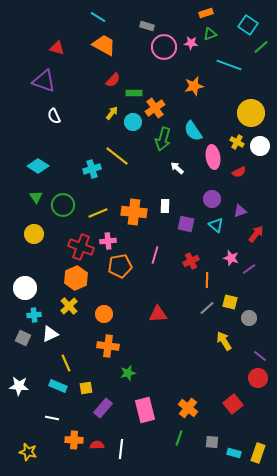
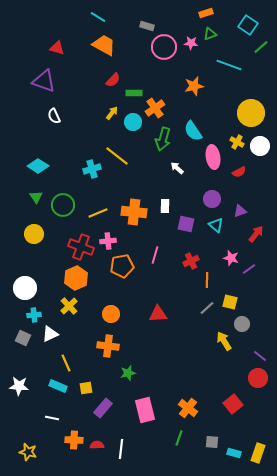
orange pentagon at (120, 266): moved 2 px right
orange circle at (104, 314): moved 7 px right
gray circle at (249, 318): moved 7 px left, 6 px down
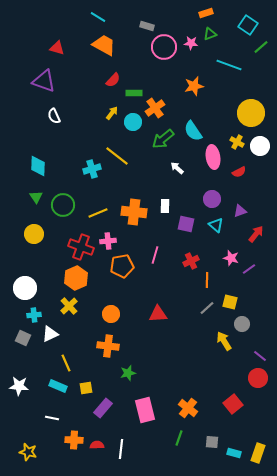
green arrow at (163, 139): rotated 35 degrees clockwise
cyan diamond at (38, 166): rotated 60 degrees clockwise
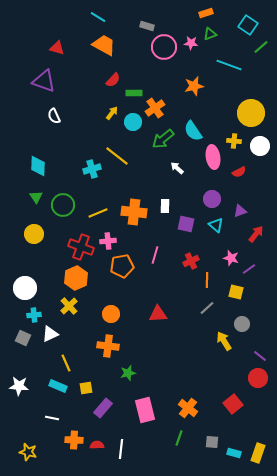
yellow cross at (237, 142): moved 3 px left, 1 px up; rotated 24 degrees counterclockwise
yellow square at (230, 302): moved 6 px right, 10 px up
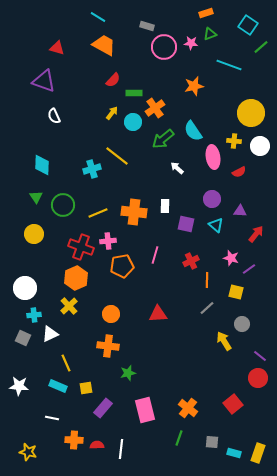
cyan diamond at (38, 166): moved 4 px right, 1 px up
purple triangle at (240, 211): rotated 24 degrees clockwise
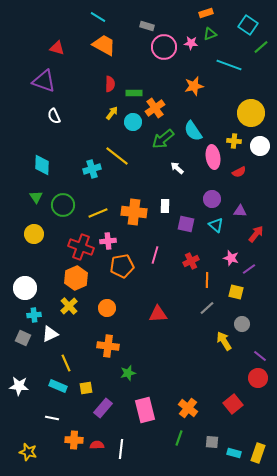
red semicircle at (113, 80): moved 3 px left, 4 px down; rotated 42 degrees counterclockwise
orange circle at (111, 314): moved 4 px left, 6 px up
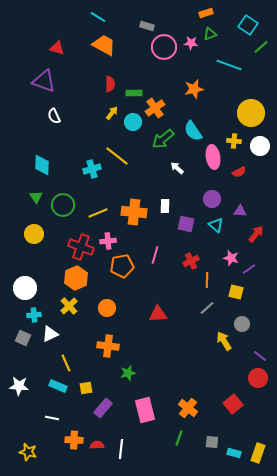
orange star at (194, 86): moved 3 px down
